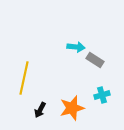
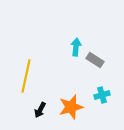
cyan arrow: rotated 90 degrees counterclockwise
yellow line: moved 2 px right, 2 px up
orange star: moved 1 px left, 1 px up
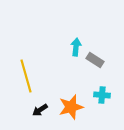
yellow line: rotated 28 degrees counterclockwise
cyan cross: rotated 21 degrees clockwise
black arrow: rotated 28 degrees clockwise
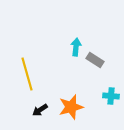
yellow line: moved 1 px right, 2 px up
cyan cross: moved 9 px right, 1 px down
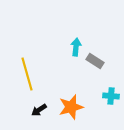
gray rectangle: moved 1 px down
black arrow: moved 1 px left
